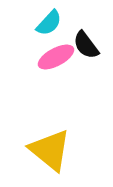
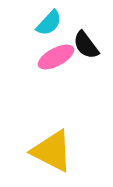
yellow triangle: moved 2 px right, 1 px down; rotated 12 degrees counterclockwise
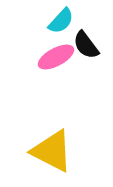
cyan semicircle: moved 12 px right, 2 px up
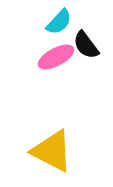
cyan semicircle: moved 2 px left, 1 px down
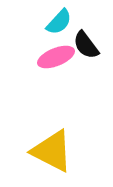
pink ellipse: rotated 6 degrees clockwise
